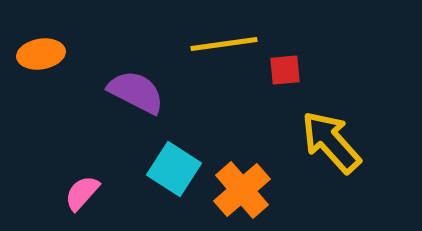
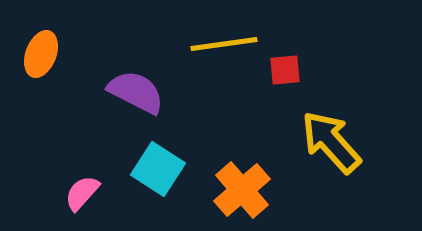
orange ellipse: rotated 60 degrees counterclockwise
cyan square: moved 16 px left
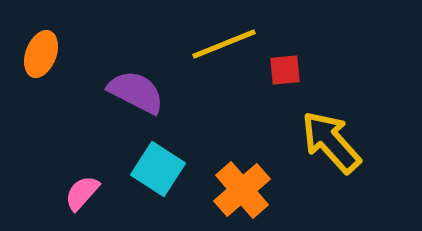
yellow line: rotated 14 degrees counterclockwise
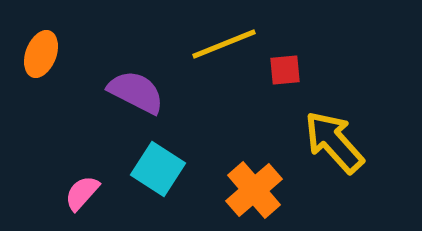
yellow arrow: moved 3 px right
orange cross: moved 12 px right
